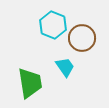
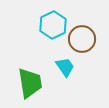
cyan hexagon: rotated 12 degrees clockwise
brown circle: moved 1 px down
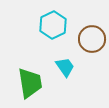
brown circle: moved 10 px right
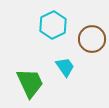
green trapezoid: rotated 16 degrees counterclockwise
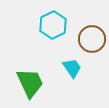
cyan trapezoid: moved 7 px right, 1 px down
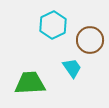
brown circle: moved 2 px left, 1 px down
green trapezoid: rotated 68 degrees counterclockwise
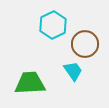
brown circle: moved 5 px left, 4 px down
cyan trapezoid: moved 1 px right, 3 px down
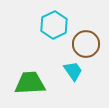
cyan hexagon: moved 1 px right
brown circle: moved 1 px right
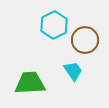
brown circle: moved 1 px left, 4 px up
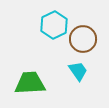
brown circle: moved 2 px left, 1 px up
cyan trapezoid: moved 5 px right
